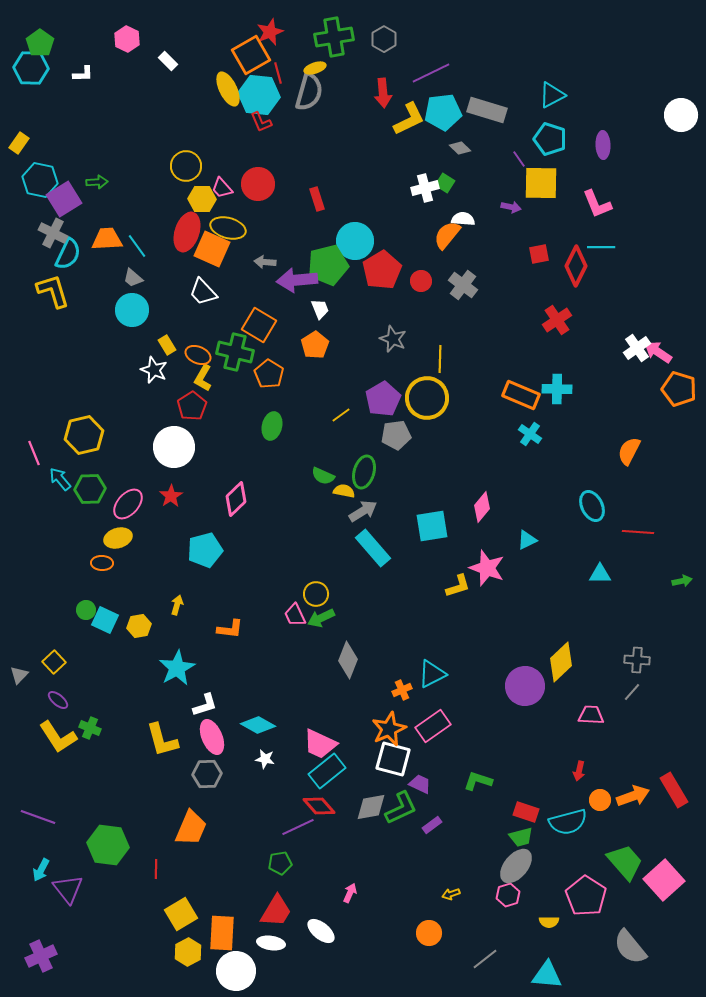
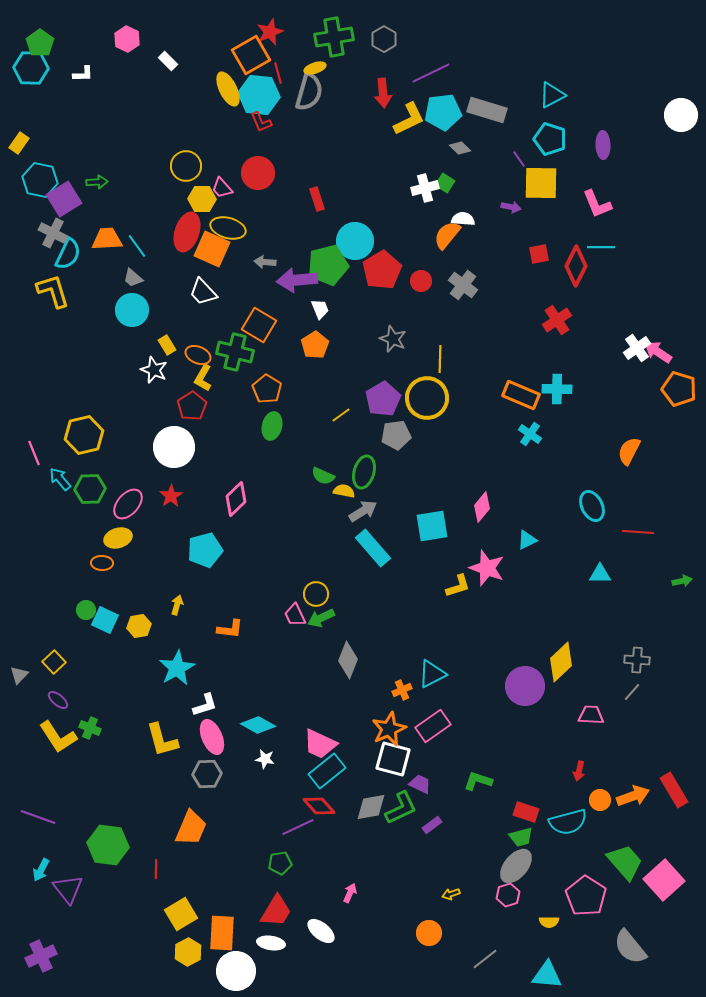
red circle at (258, 184): moved 11 px up
orange pentagon at (269, 374): moved 2 px left, 15 px down
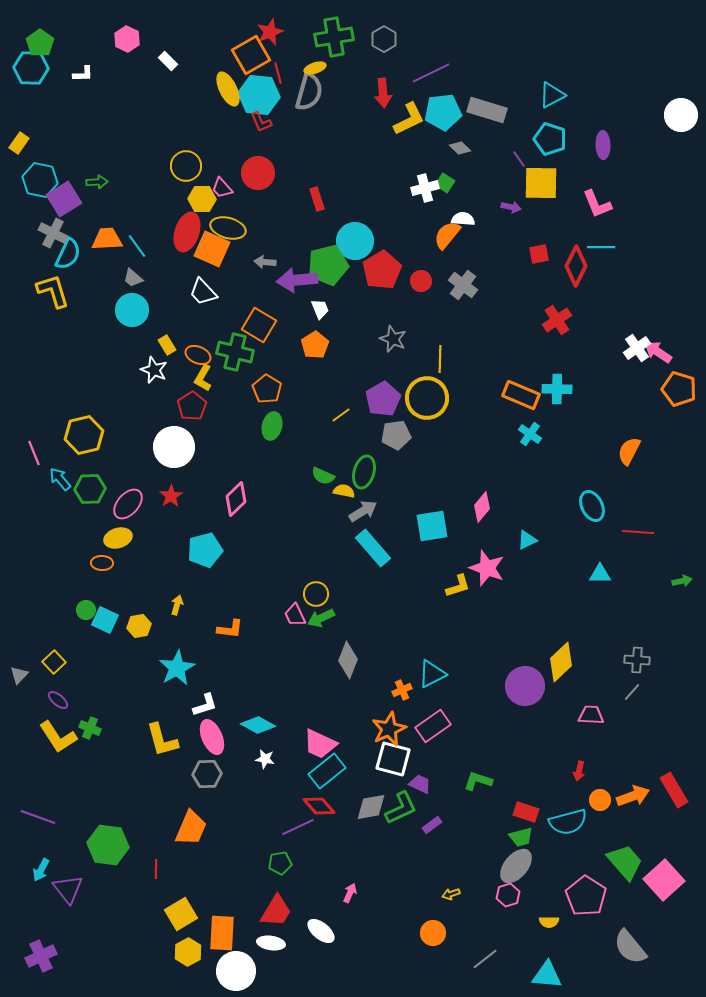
orange circle at (429, 933): moved 4 px right
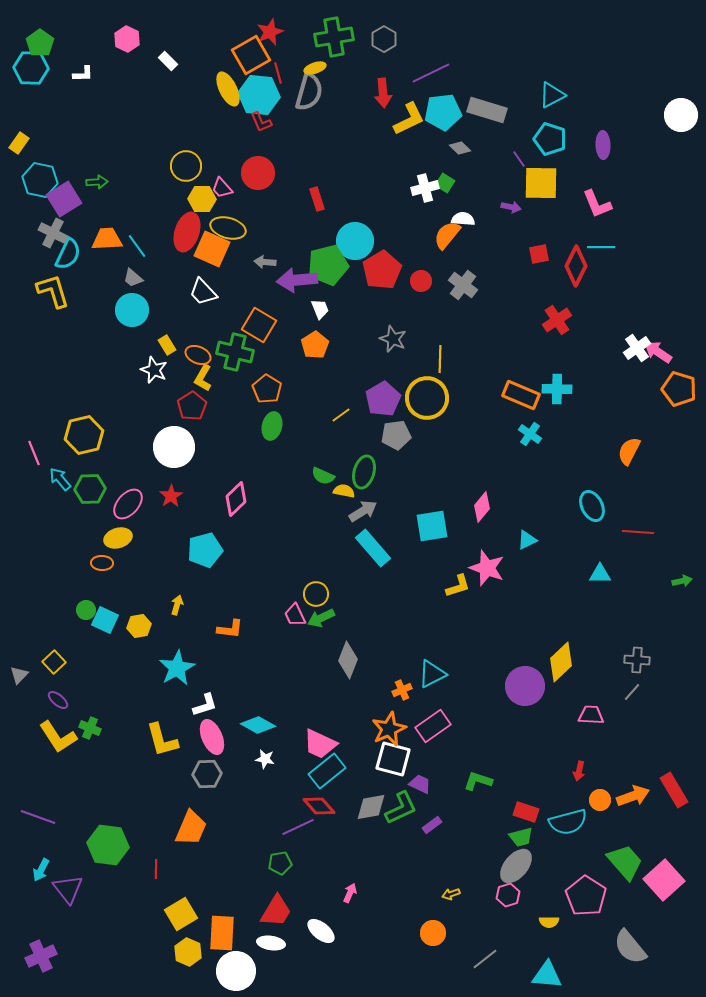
yellow hexagon at (188, 952): rotated 8 degrees counterclockwise
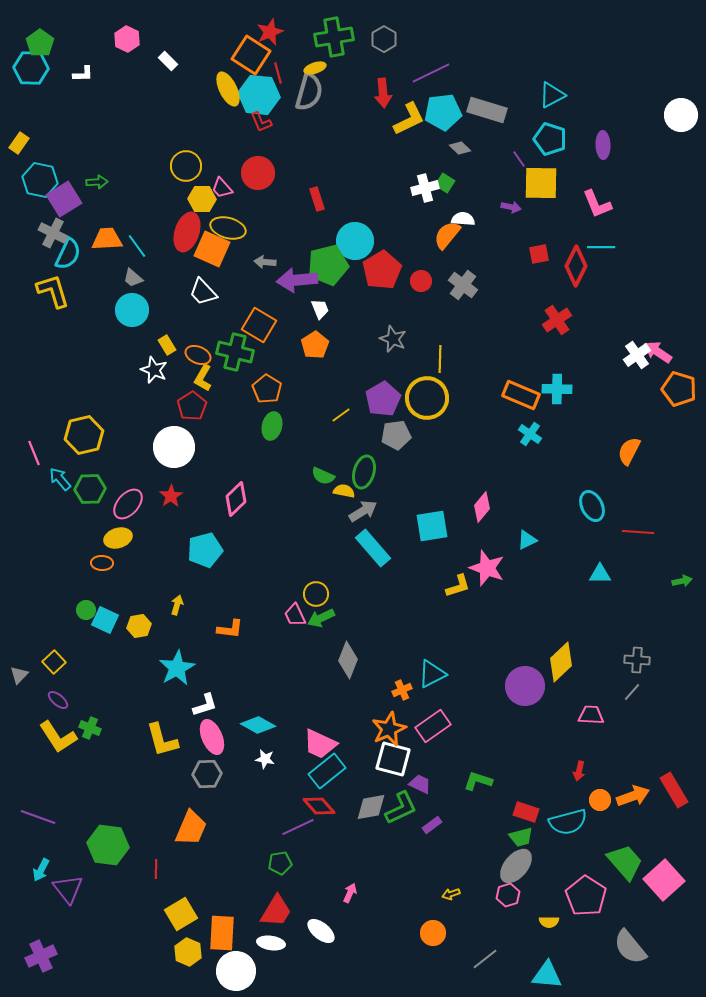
orange square at (251, 55): rotated 27 degrees counterclockwise
white cross at (637, 348): moved 7 px down
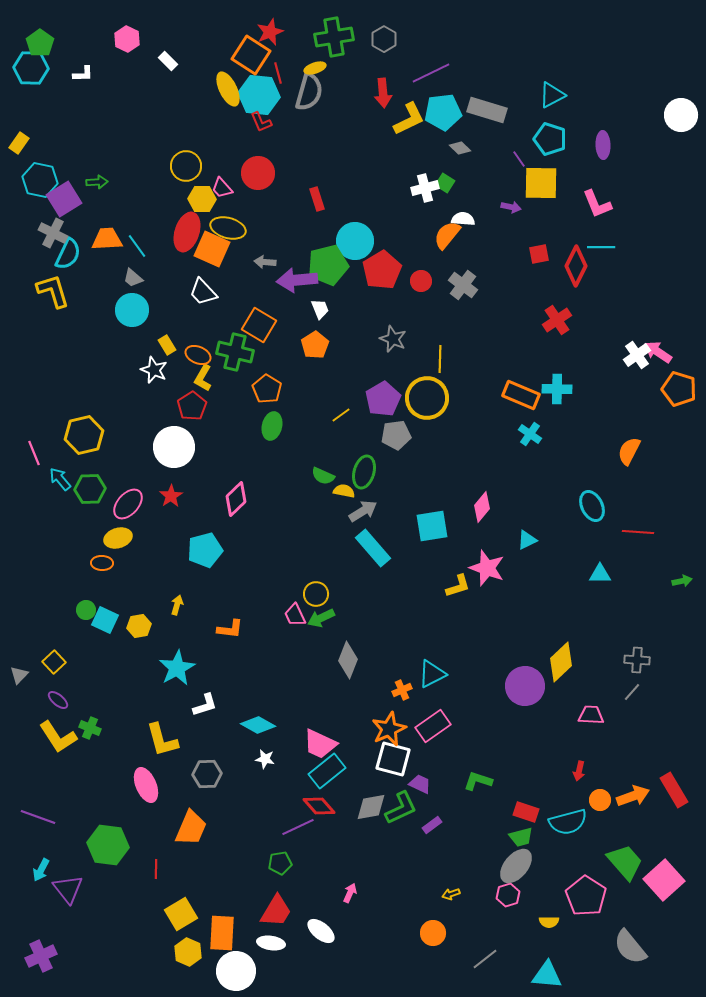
pink ellipse at (212, 737): moved 66 px left, 48 px down
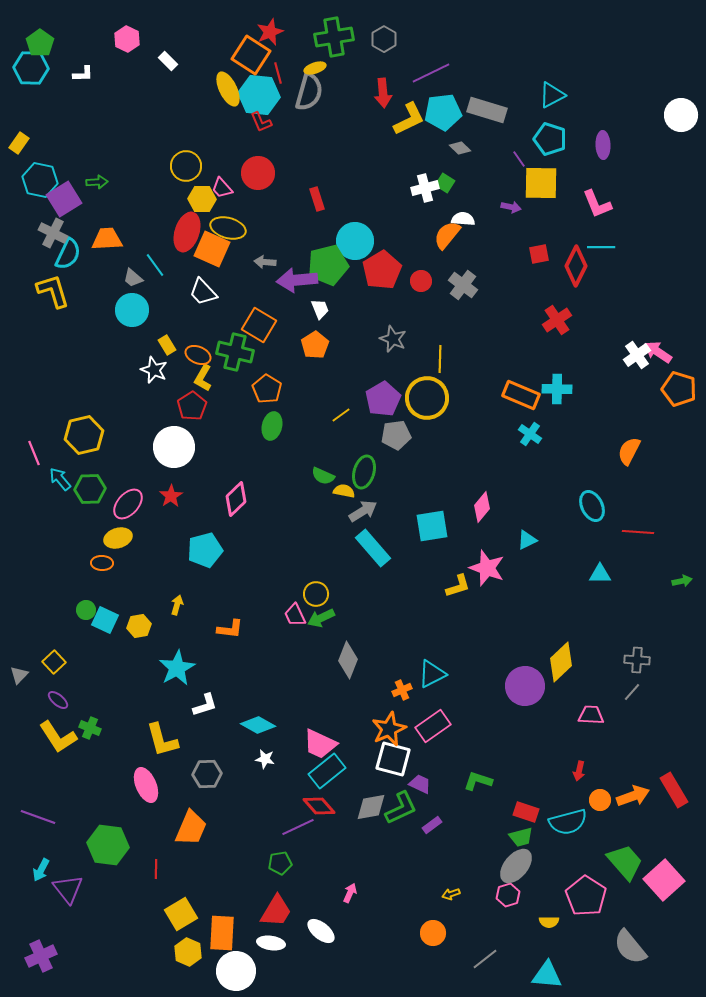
cyan line at (137, 246): moved 18 px right, 19 px down
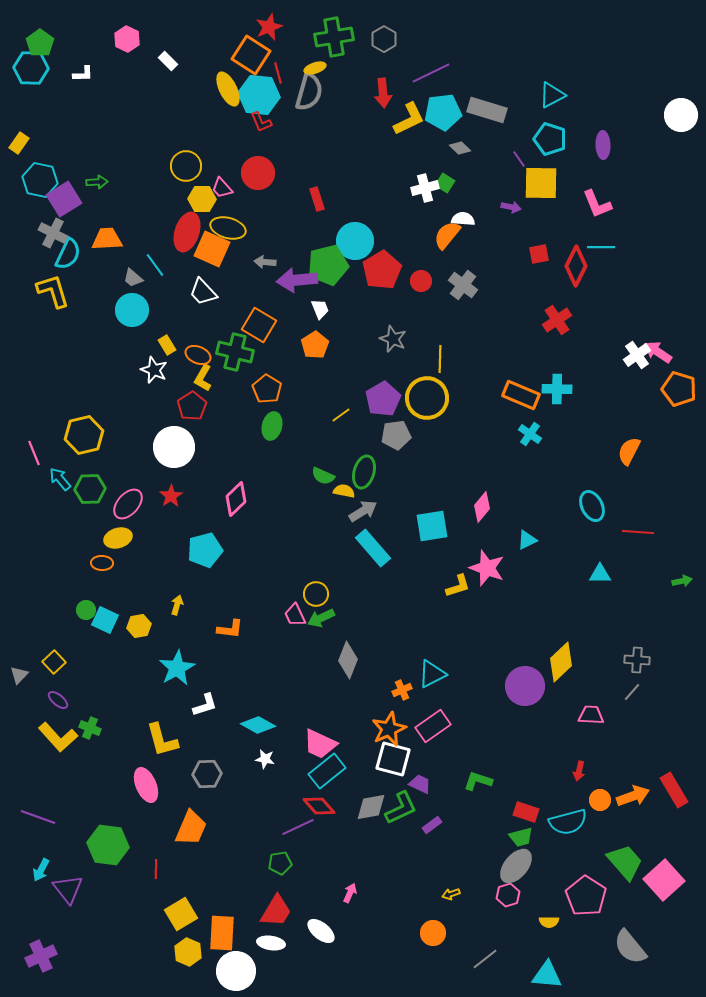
red star at (270, 32): moved 1 px left, 5 px up
yellow L-shape at (58, 737): rotated 9 degrees counterclockwise
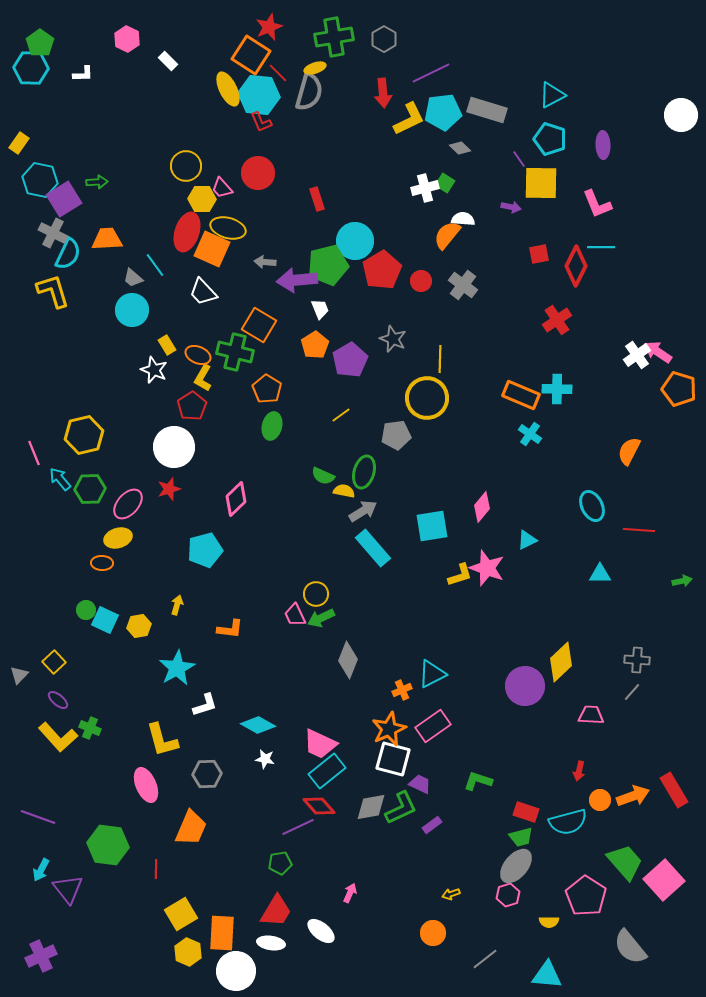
red line at (278, 73): rotated 30 degrees counterclockwise
purple pentagon at (383, 399): moved 33 px left, 39 px up
red star at (171, 496): moved 2 px left, 7 px up; rotated 15 degrees clockwise
red line at (638, 532): moved 1 px right, 2 px up
yellow L-shape at (458, 586): moved 2 px right, 11 px up
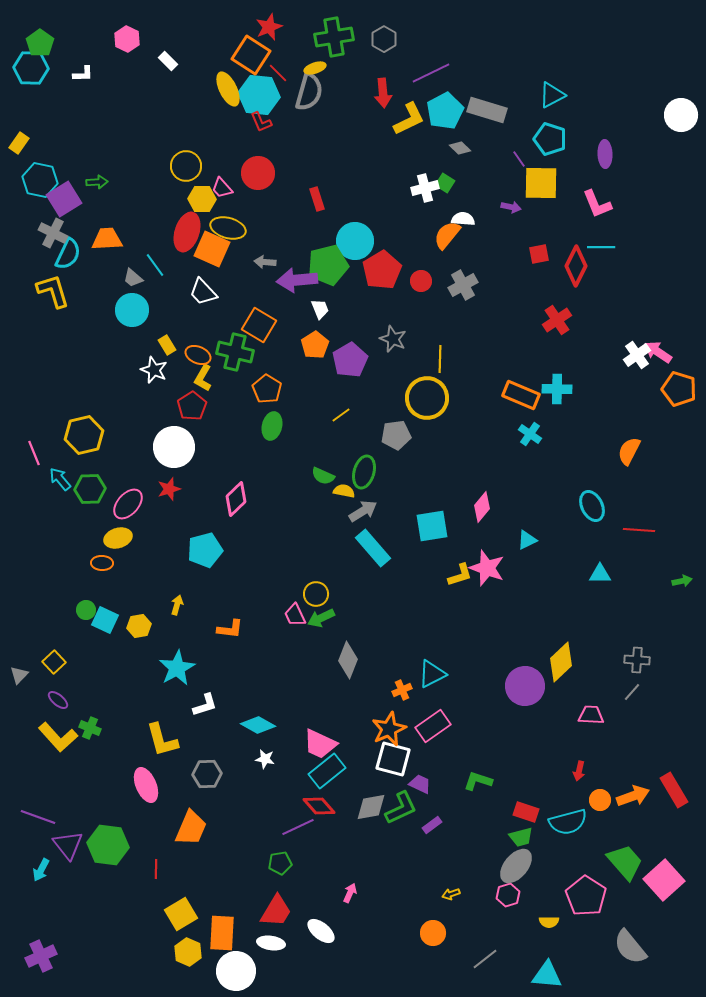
cyan pentagon at (443, 112): moved 2 px right, 1 px up; rotated 21 degrees counterclockwise
purple ellipse at (603, 145): moved 2 px right, 9 px down
gray cross at (463, 285): rotated 24 degrees clockwise
purple triangle at (68, 889): moved 44 px up
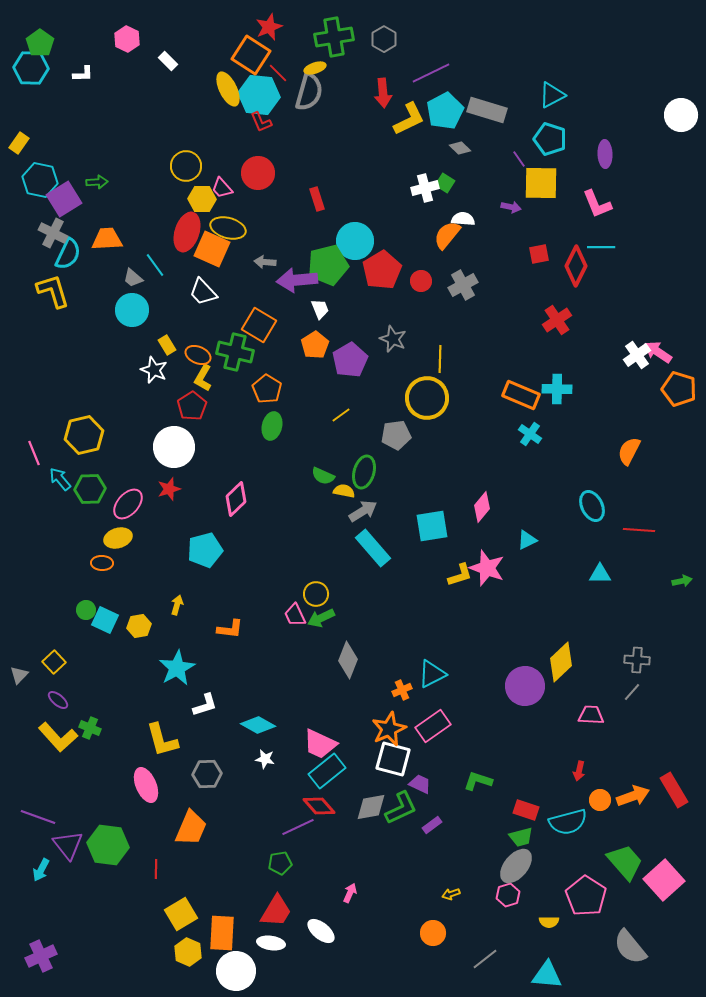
red rectangle at (526, 812): moved 2 px up
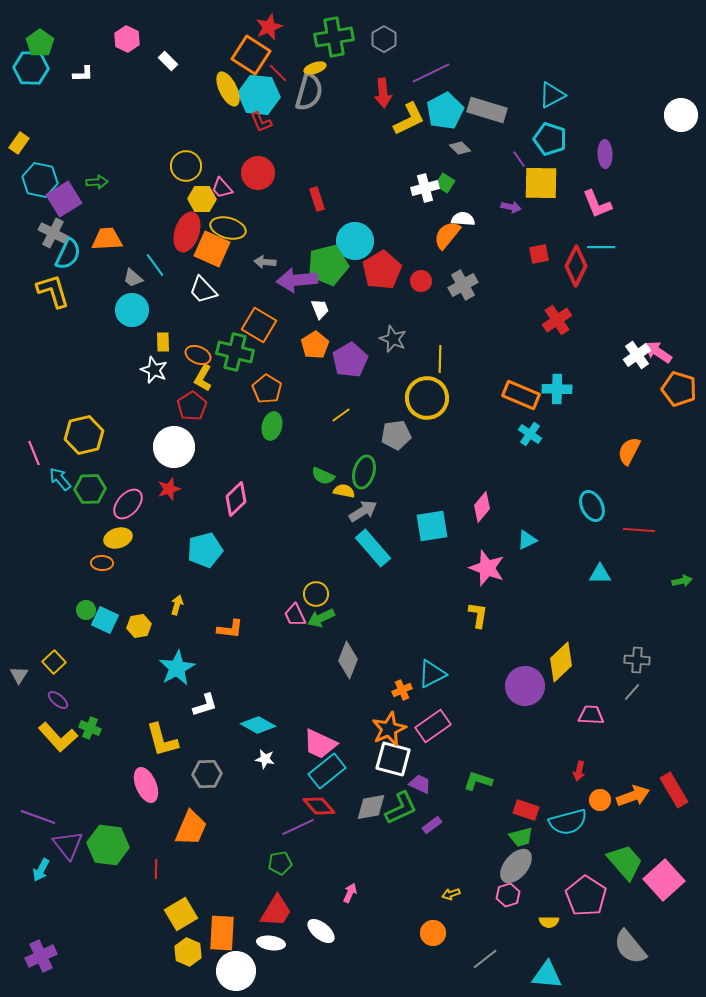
white trapezoid at (203, 292): moved 2 px up
yellow rectangle at (167, 345): moved 4 px left, 3 px up; rotated 30 degrees clockwise
yellow L-shape at (460, 575): moved 18 px right, 40 px down; rotated 64 degrees counterclockwise
gray triangle at (19, 675): rotated 12 degrees counterclockwise
